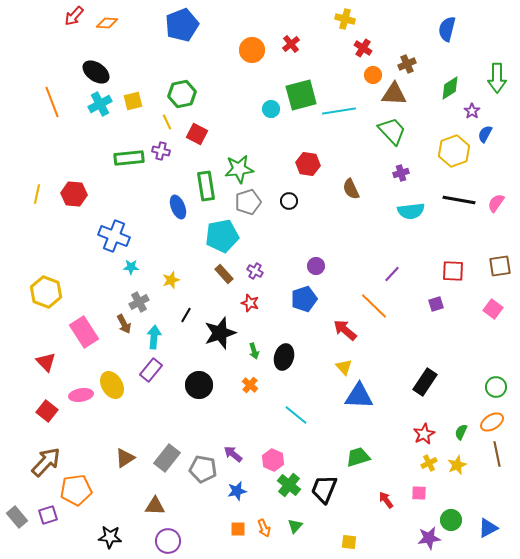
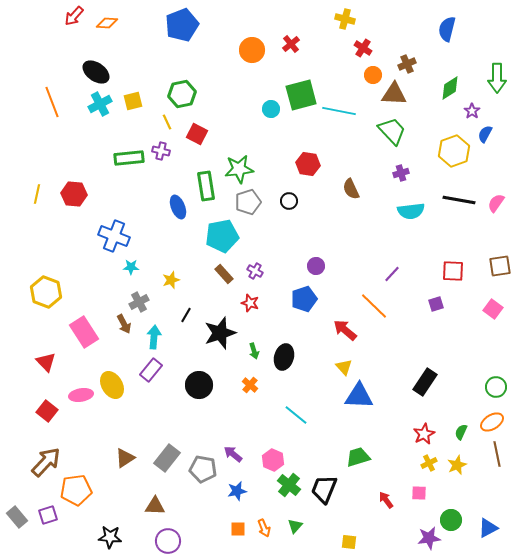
cyan line at (339, 111): rotated 20 degrees clockwise
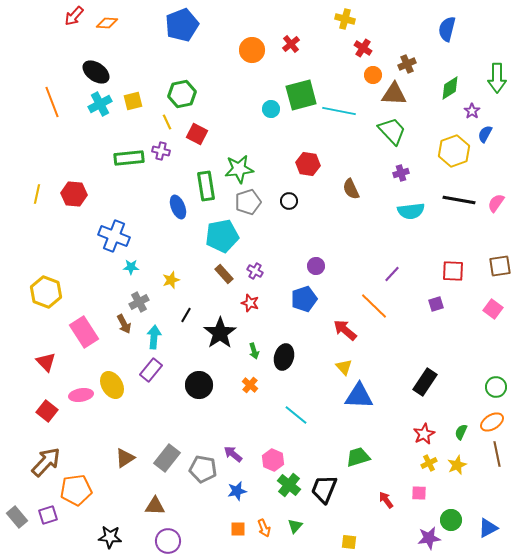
black star at (220, 333): rotated 16 degrees counterclockwise
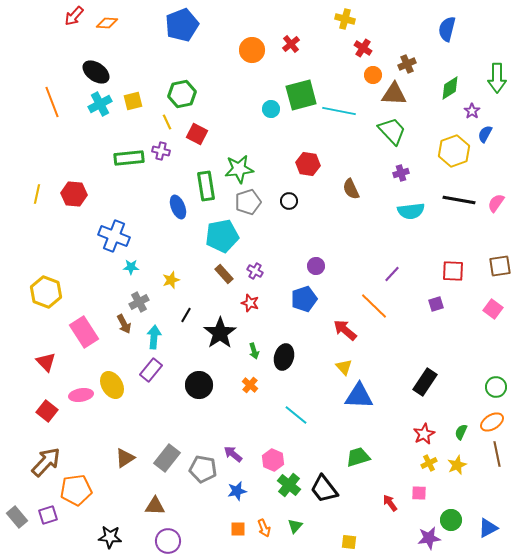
black trapezoid at (324, 489): rotated 60 degrees counterclockwise
red arrow at (386, 500): moved 4 px right, 3 px down
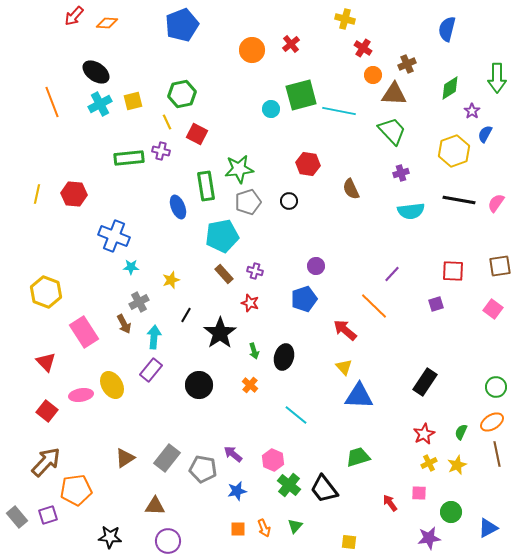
purple cross at (255, 271): rotated 14 degrees counterclockwise
green circle at (451, 520): moved 8 px up
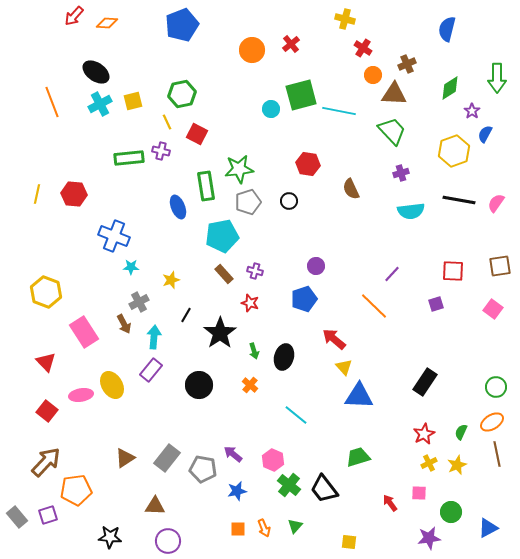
red arrow at (345, 330): moved 11 px left, 9 px down
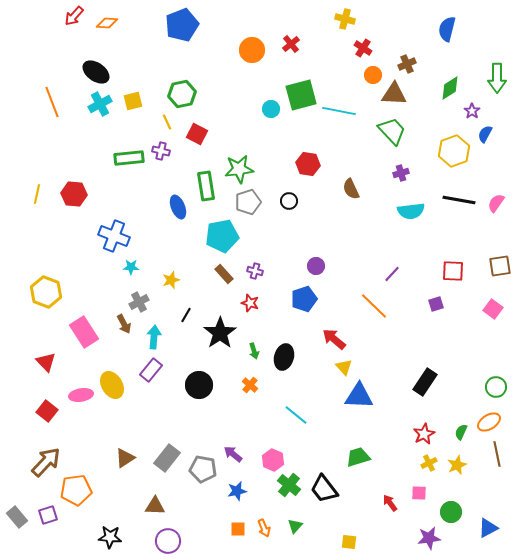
orange ellipse at (492, 422): moved 3 px left
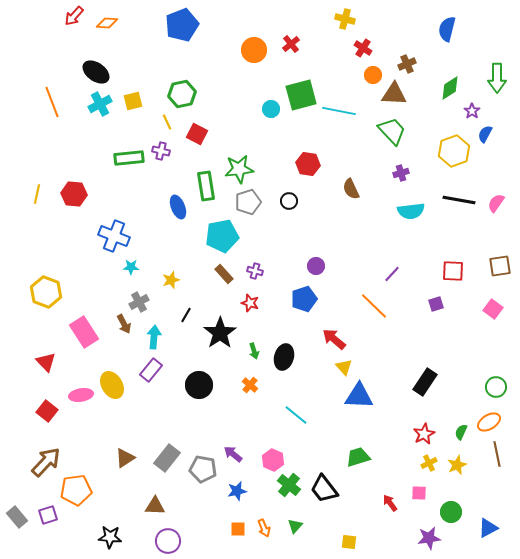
orange circle at (252, 50): moved 2 px right
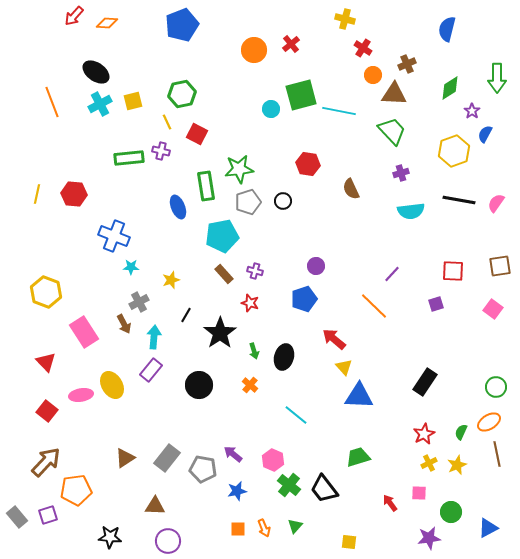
black circle at (289, 201): moved 6 px left
